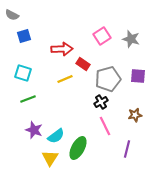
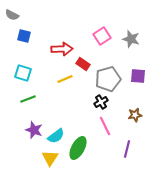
blue square: rotated 32 degrees clockwise
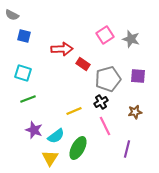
pink square: moved 3 px right, 1 px up
yellow line: moved 9 px right, 32 px down
brown star: moved 3 px up
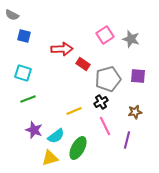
purple line: moved 9 px up
yellow triangle: rotated 42 degrees clockwise
